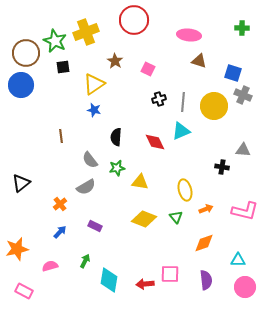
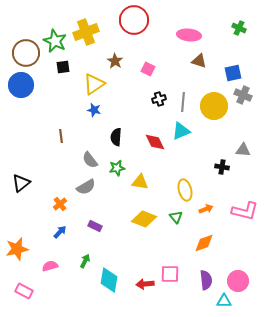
green cross at (242, 28): moved 3 px left; rotated 24 degrees clockwise
blue square at (233, 73): rotated 30 degrees counterclockwise
cyan triangle at (238, 260): moved 14 px left, 41 px down
pink circle at (245, 287): moved 7 px left, 6 px up
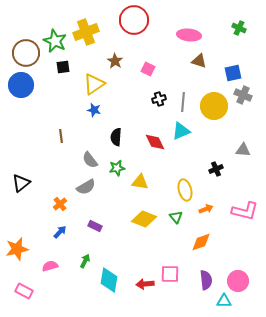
black cross at (222, 167): moved 6 px left, 2 px down; rotated 32 degrees counterclockwise
orange diamond at (204, 243): moved 3 px left, 1 px up
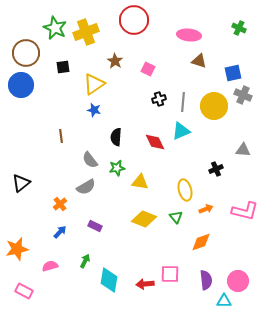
green star at (55, 41): moved 13 px up
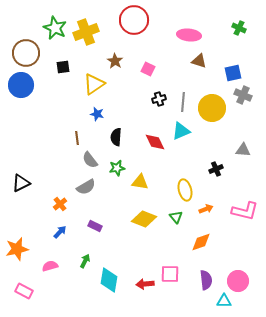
yellow circle at (214, 106): moved 2 px left, 2 px down
blue star at (94, 110): moved 3 px right, 4 px down
brown line at (61, 136): moved 16 px right, 2 px down
black triangle at (21, 183): rotated 12 degrees clockwise
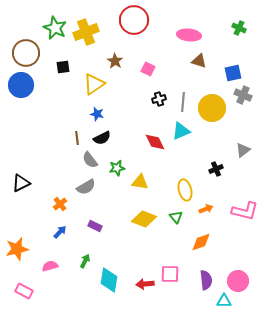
black semicircle at (116, 137): moved 14 px left, 1 px down; rotated 120 degrees counterclockwise
gray triangle at (243, 150): rotated 42 degrees counterclockwise
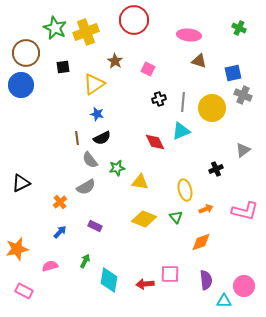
orange cross at (60, 204): moved 2 px up
pink circle at (238, 281): moved 6 px right, 5 px down
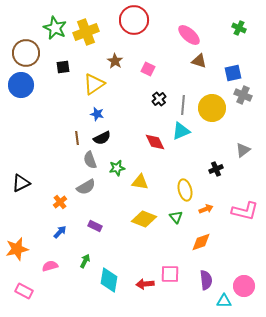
pink ellipse at (189, 35): rotated 35 degrees clockwise
black cross at (159, 99): rotated 24 degrees counterclockwise
gray line at (183, 102): moved 3 px down
gray semicircle at (90, 160): rotated 18 degrees clockwise
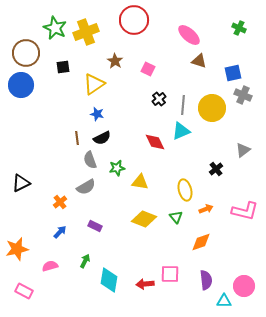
black cross at (216, 169): rotated 16 degrees counterclockwise
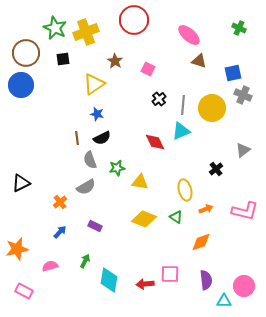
black square at (63, 67): moved 8 px up
green triangle at (176, 217): rotated 16 degrees counterclockwise
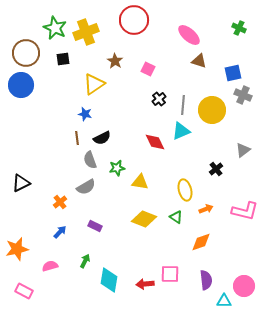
yellow circle at (212, 108): moved 2 px down
blue star at (97, 114): moved 12 px left
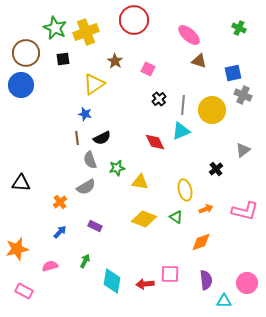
black triangle at (21, 183): rotated 30 degrees clockwise
cyan diamond at (109, 280): moved 3 px right, 1 px down
pink circle at (244, 286): moved 3 px right, 3 px up
